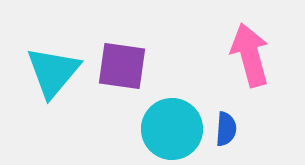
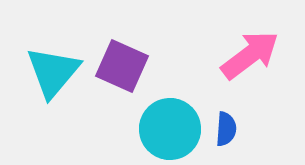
pink arrow: rotated 68 degrees clockwise
purple square: rotated 16 degrees clockwise
cyan circle: moved 2 px left
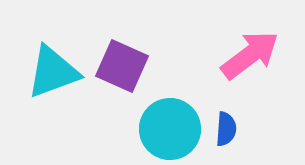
cyan triangle: rotated 30 degrees clockwise
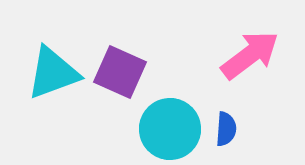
purple square: moved 2 px left, 6 px down
cyan triangle: moved 1 px down
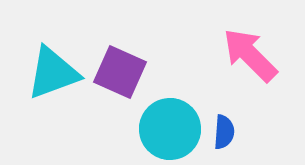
pink arrow: rotated 98 degrees counterclockwise
blue semicircle: moved 2 px left, 3 px down
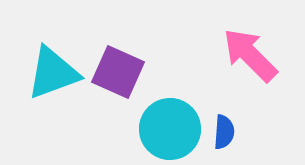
purple square: moved 2 px left
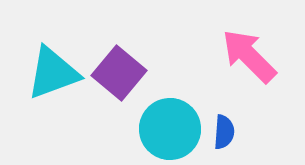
pink arrow: moved 1 px left, 1 px down
purple square: moved 1 px right, 1 px down; rotated 16 degrees clockwise
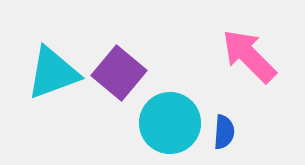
cyan circle: moved 6 px up
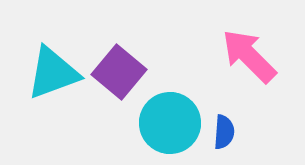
purple square: moved 1 px up
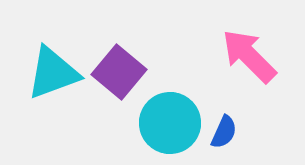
blue semicircle: rotated 20 degrees clockwise
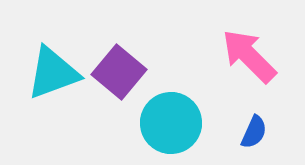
cyan circle: moved 1 px right
blue semicircle: moved 30 px right
